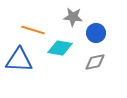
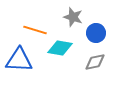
gray star: rotated 12 degrees clockwise
orange line: moved 2 px right
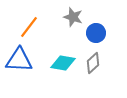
orange line: moved 6 px left, 3 px up; rotated 70 degrees counterclockwise
cyan diamond: moved 3 px right, 15 px down
gray diamond: moved 2 px left, 1 px down; rotated 30 degrees counterclockwise
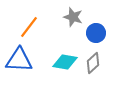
cyan diamond: moved 2 px right, 1 px up
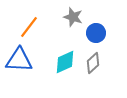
cyan diamond: rotated 35 degrees counterclockwise
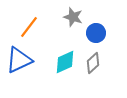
blue triangle: rotated 28 degrees counterclockwise
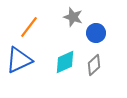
gray diamond: moved 1 px right, 2 px down
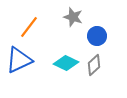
blue circle: moved 1 px right, 3 px down
cyan diamond: moved 1 px right, 1 px down; rotated 50 degrees clockwise
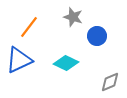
gray diamond: moved 16 px right, 17 px down; rotated 20 degrees clockwise
